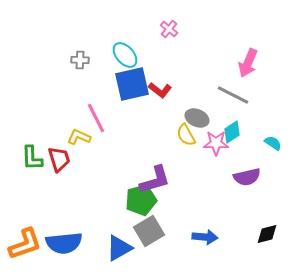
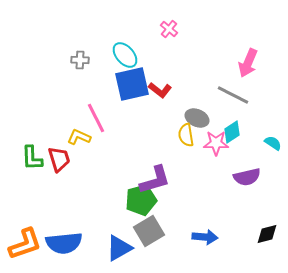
yellow semicircle: rotated 20 degrees clockwise
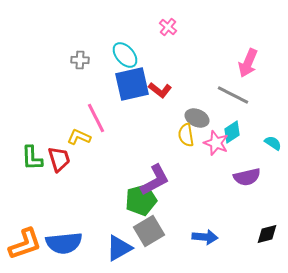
pink cross: moved 1 px left, 2 px up
pink star: rotated 20 degrees clockwise
purple L-shape: rotated 12 degrees counterclockwise
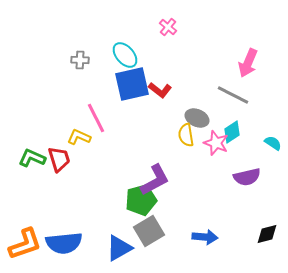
green L-shape: rotated 116 degrees clockwise
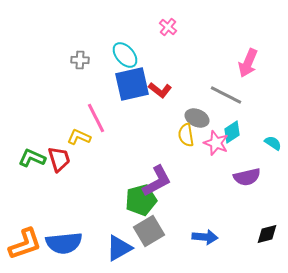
gray line: moved 7 px left
purple L-shape: moved 2 px right, 1 px down
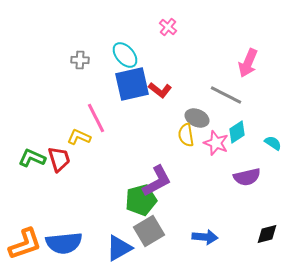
cyan diamond: moved 5 px right
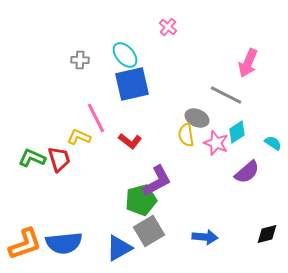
red L-shape: moved 30 px left, 51 px down
purple semicircle: moved 5 px up; rotated 28 degrees counterclockwise
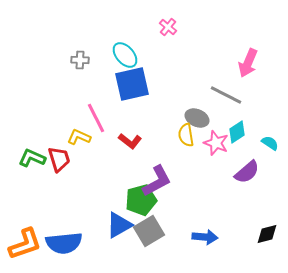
cyan semicircle: moved 3 px left
blue triangle: moved 23 px up
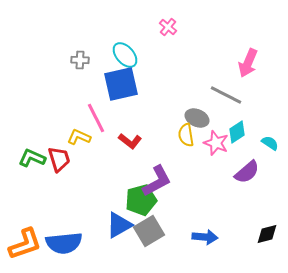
blue square: moved 11 px left
